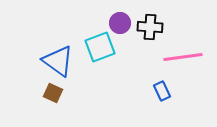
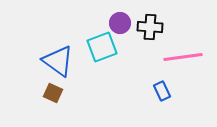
cyan square: moved 2 px right
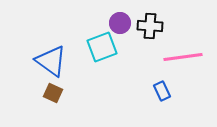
black cross: moved 1 px up
blue triangle: moved 7 px left
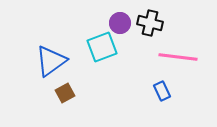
black cross: moved 3 px up; rotated 10 degrees clockwise
pink line: moved 5 px left; rotated 15 degrees clockwise
blue triangle: rotated 48 degrees clockwise
brown square: moved 12 px right; rotated 36 degrees clockwise
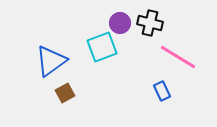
pink line: rotated 24 degrees clockwise
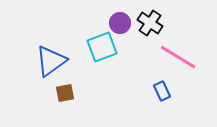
black cross: rotated 20 degrees clockwise
brown square: rotated 18 degrees clockwise
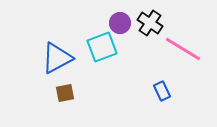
pink line: moved 5 px right, 8 px up
blue triangle: moved 6 px right, 3 px up; rotated 8 degrees clockwise
